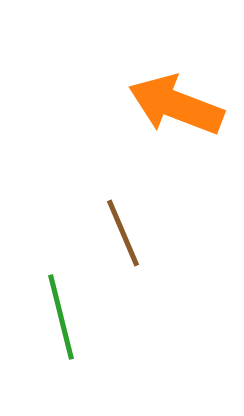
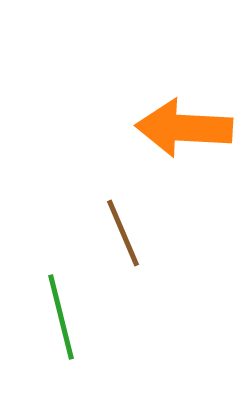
orange arrow: moved 8 px right, 23 px down; rotated 18 degrees counterclockwise
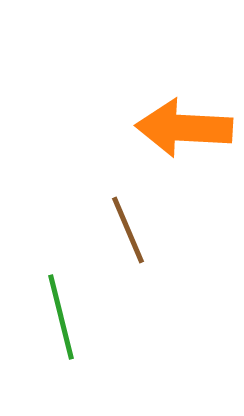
brown line: moved 5 px right, 3 px up
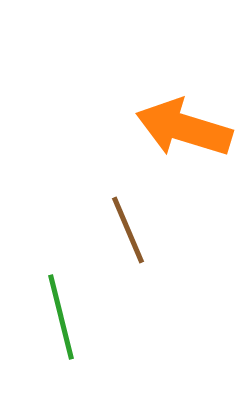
orange arrow: rotated 14 degrees clockwise
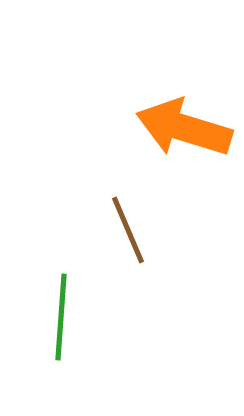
green line: rotated 18 degrees clockwise
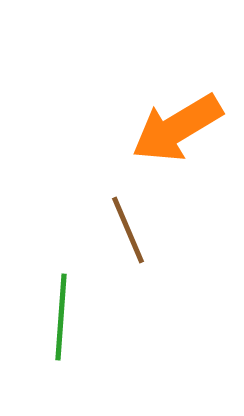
orange arrow: moved 7 px left; rotated 48 degrees counterclockwise
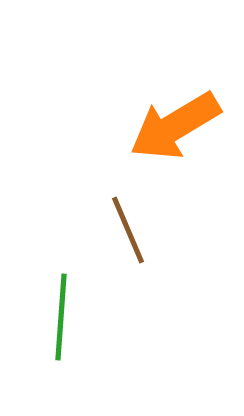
orange arrow: moved 2 px left, 2 px up
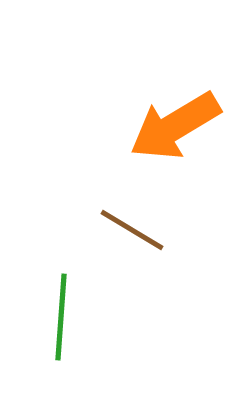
brown line: moved 4 px right; rotated 36 degrees counterclockwise
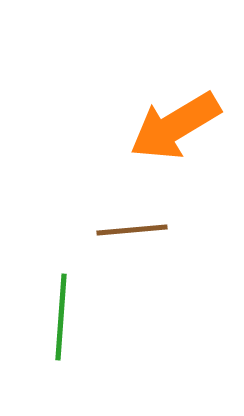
brown line: rotated 36 degrees counterclockwise
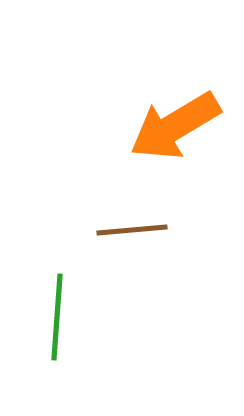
green line: moved 4 px left
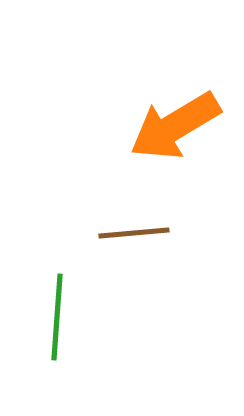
brown line: moved 2 px right, 3 px down
